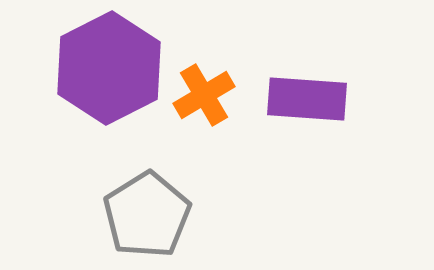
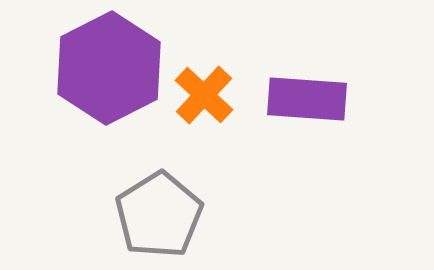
orange cross: rotated 16 degrees counterclockwise
gray pentagon: moved 12 px right
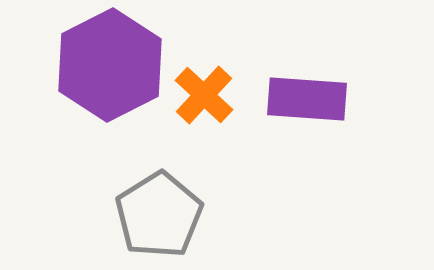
purple hexagon: moved 1 px right, 3 px up
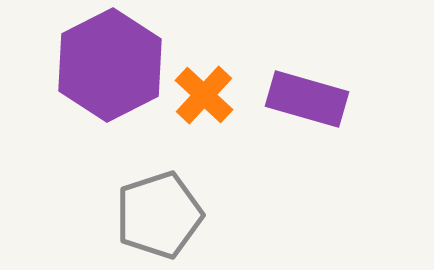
purple rectangle: rotated 12 degrees clockwise
gray pentagon: rotated 14 degrees clockwise
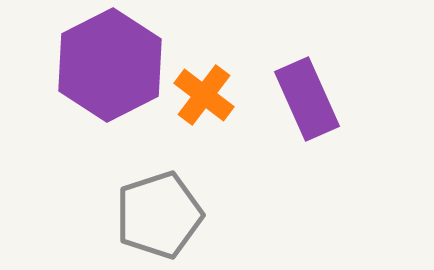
orange cross: rotated 6 degrees counterclockwise
purple rectangle: rotated 50 degrees clockwise
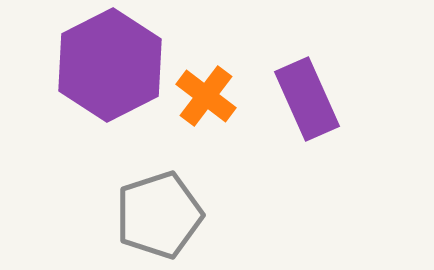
orange cross: moved 2 px right, 1 px down
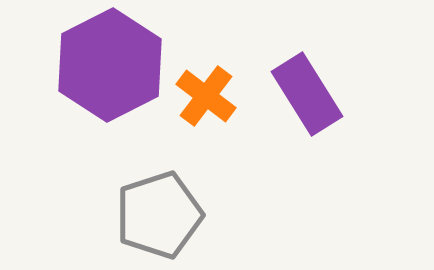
purple rectangle: moved 5 px up; rotated 8 degrees counterclockwise
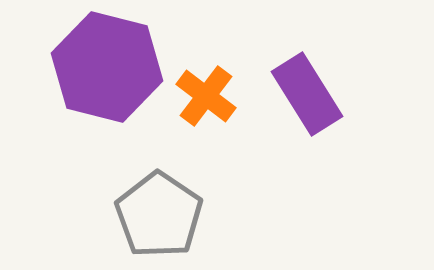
purple hexagon: moved 3 px left, 2 px down; rotated 19 degrees counterclockwise
gray pentagon: rotated 20 degrees counterclockwise
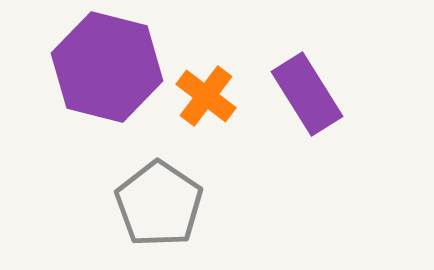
gray pentagon: moved 11 px up
